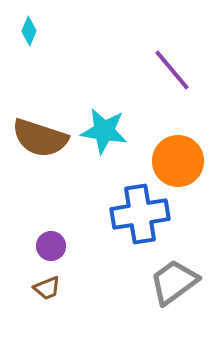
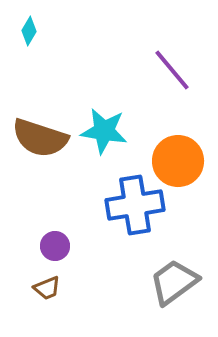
cyan diamond: rotated 8 degrees clockwise
blue cross: moved 5 px left, 9 px up
purple circle: moved 4 px right
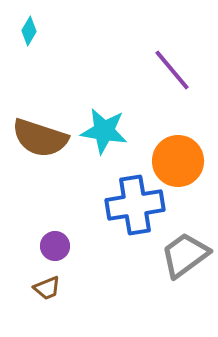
gray trapezoid: moved 11 px right, 27 px up
